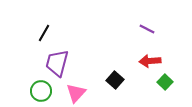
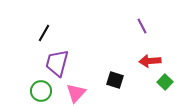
purple line: moved 5 px left, 3 px up; rotated 35 degrees clockwise
black square: rotated 24 degrees counterclockwise
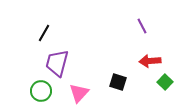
black square: moved 3 px right, 2 px down
pink triangle: moved 3 px right
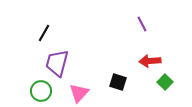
purple line: moved 2 px up
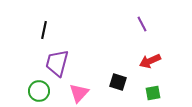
black line: moved 3 px up; rotated 18 degrees counterclockwise
red arrow: rotated 20 degrees counterclockwise
green square: moved 12 px left, 11 px down; rotated 35 degrees clockwise
green circle: moved 2 px left
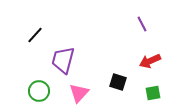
black line: moved 9 px left, 5 px down; rotated 30 degrees clockwise
purple trapezoid: moved 6 px right, 3 px up
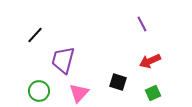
green square: rotated 14 degrees counterclockwise
